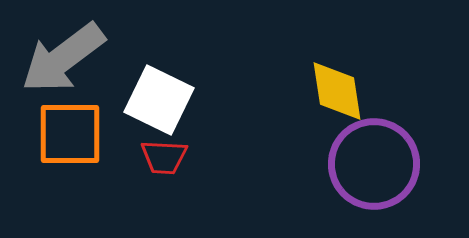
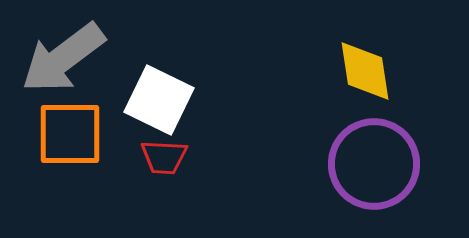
yellow diamond: moved 28 px right, 20 px up
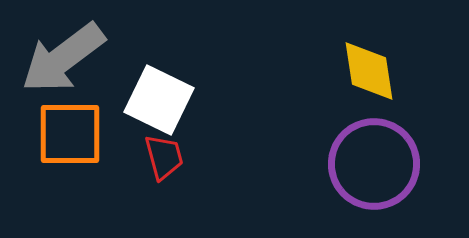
yellow diamond: moved 4 px right
red trapezoid: rotated 108 degrees counterclockwise
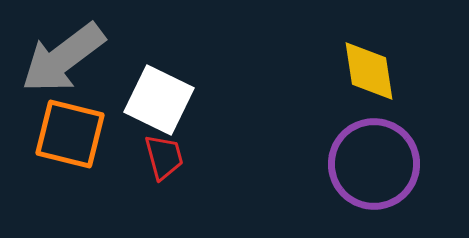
orange square: rotated 14 degrees clockwise
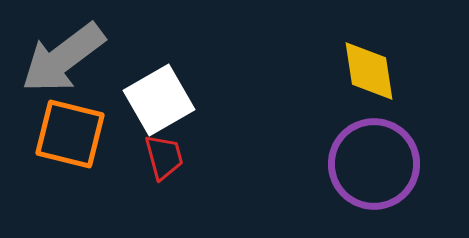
white square: rotated 34 degrees clockwise
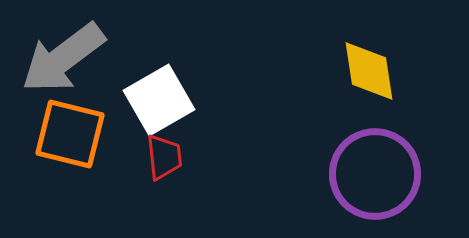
red trapezoid: rotated 9 degrees clockwise
purple circle: moved 1 px right, 10 px down
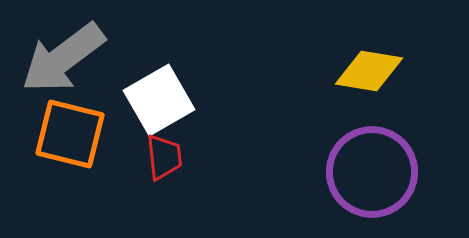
yellow diamond: rotated 72 degrees counterclockwise
purple circle: moved 3 px left, 2 px up
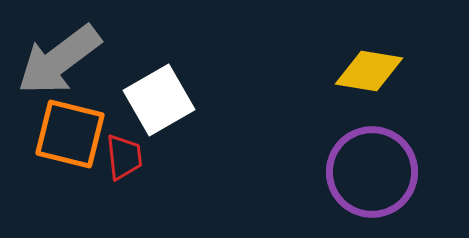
gray arrow: moved 4 px left, 2 px down
red trapezoid: moved 40 px left
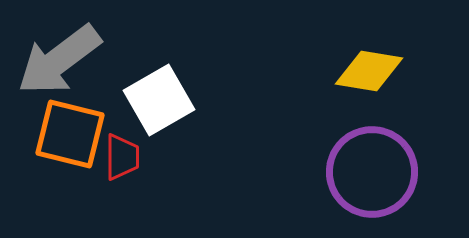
red trapezoid: moved 2 px left; rotated 6 degrees clockwise
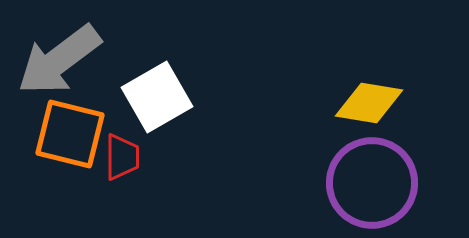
yellow diamond: moved 32 px down
white square: moved 2 px left, 3 px up
purple circle: moved 11 px down
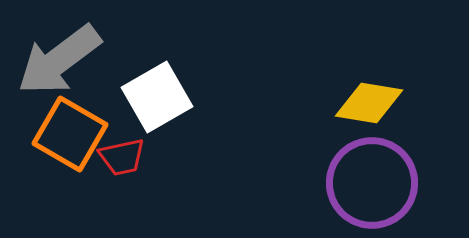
orange square: rotated 16 degrees clockwise
red trapezoid: rotated 78 degrees clockwise
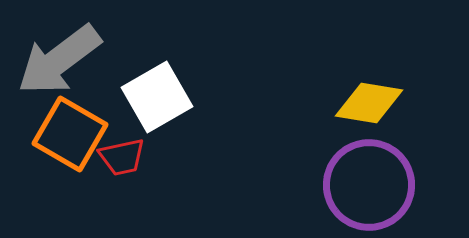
purple circle: moved 3 px left, 2 px down
